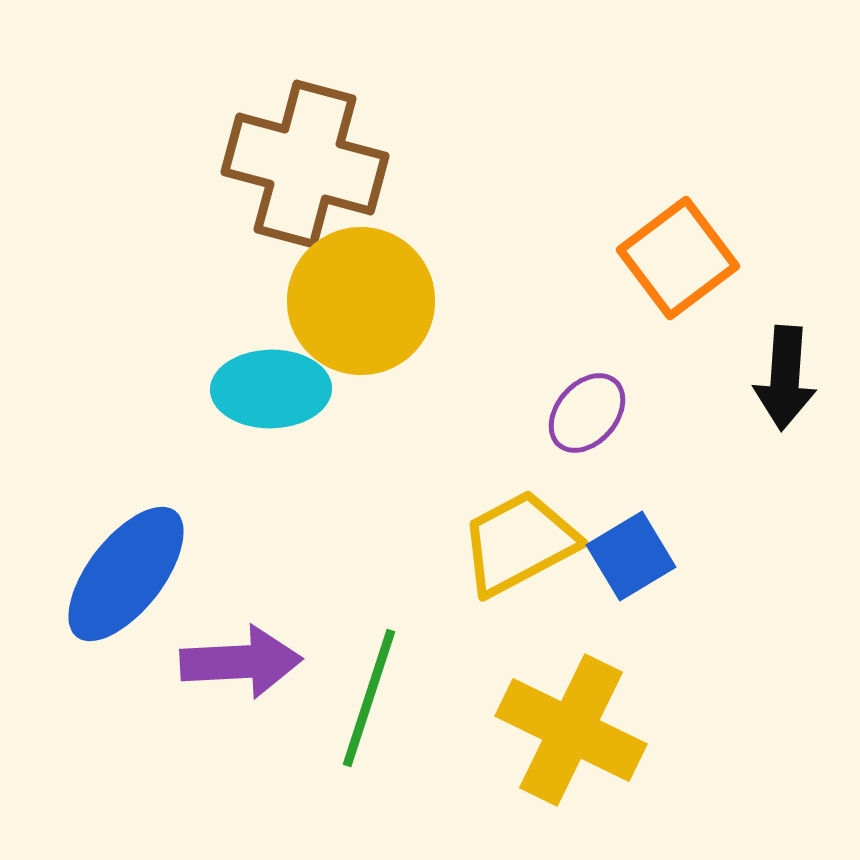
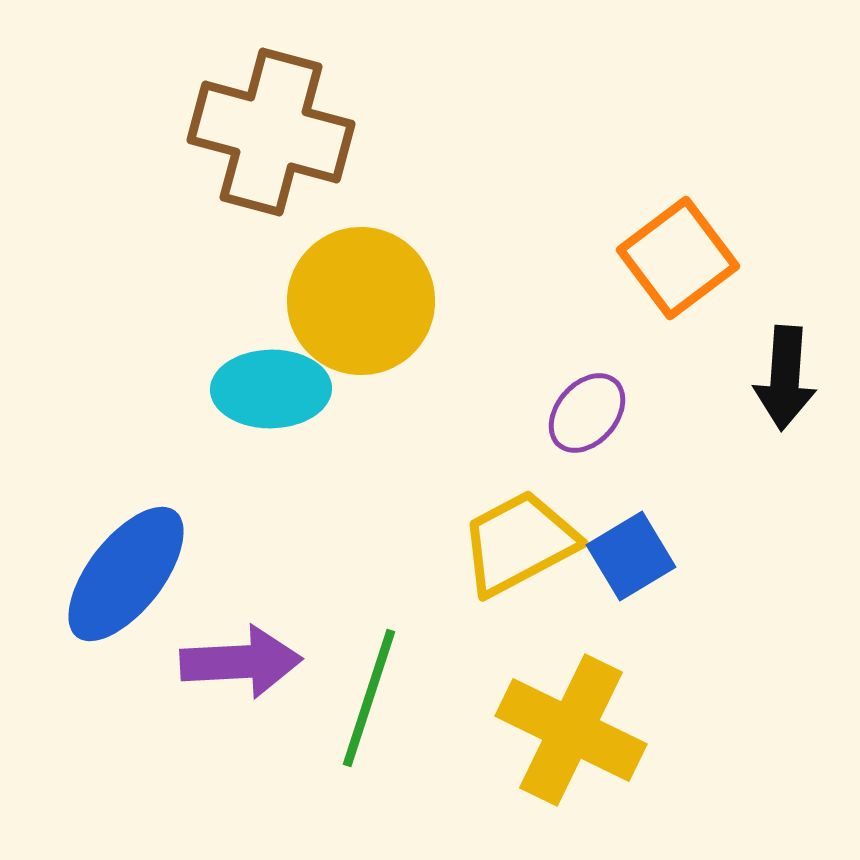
brown cross: moved 34 px left, 32 px up
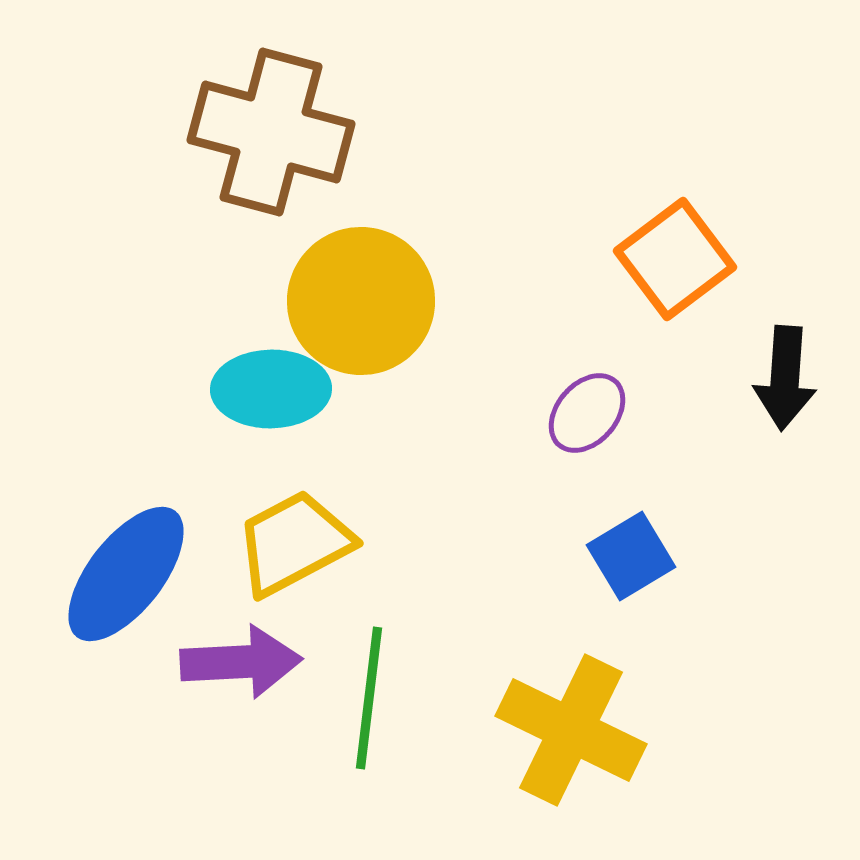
orange square: moved 3 px left, 1 px down
yellow trapezoid: moved 225 px left
green line: rotated 11 degrees counterclockwise
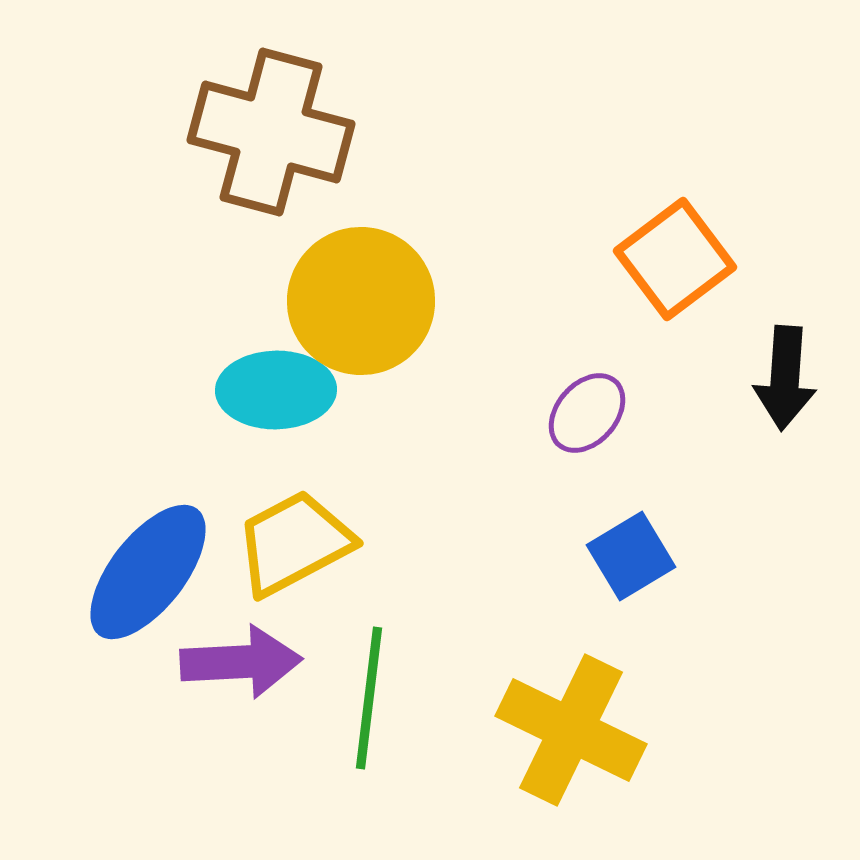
cyan ellipse: moved 5 px right, 1 px down
blue ellipse: moved 22 px right, 2 px up
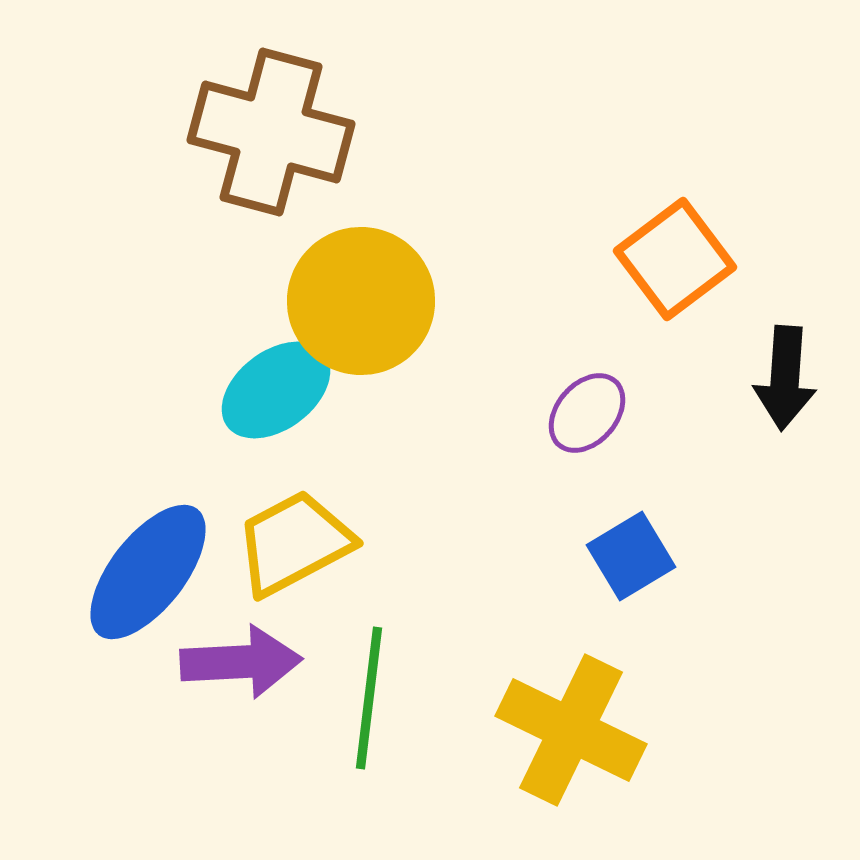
cyan ellipse: rotated 36 degrees counterclockwise
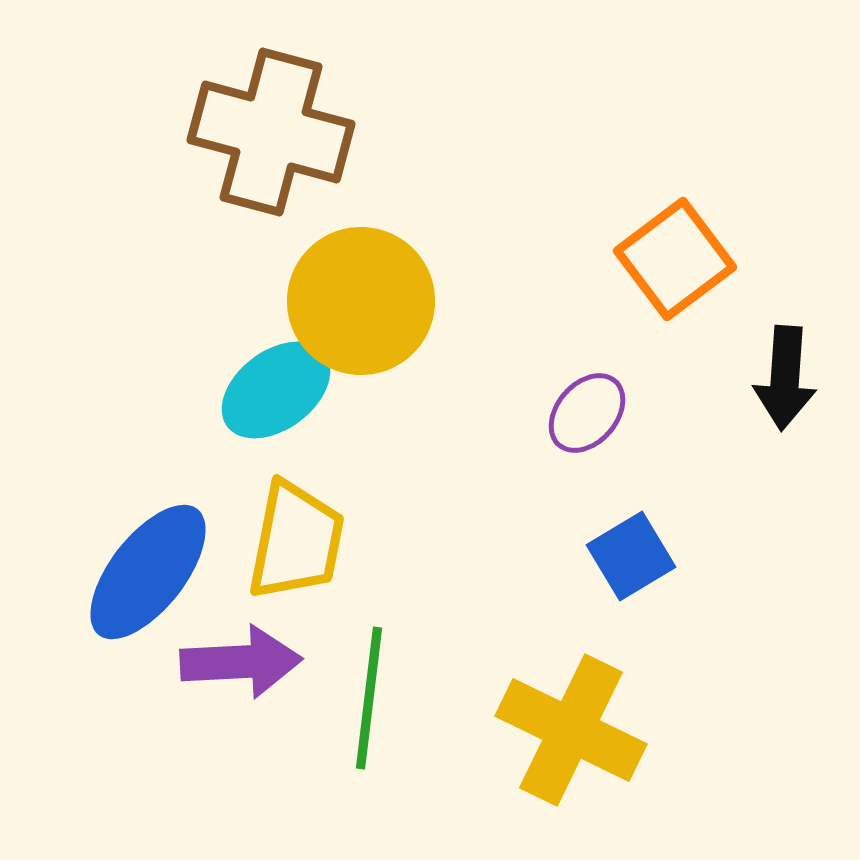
yellow trapezoid: moved 2 px right, 2 px up; rotated 129 degrees clockwise
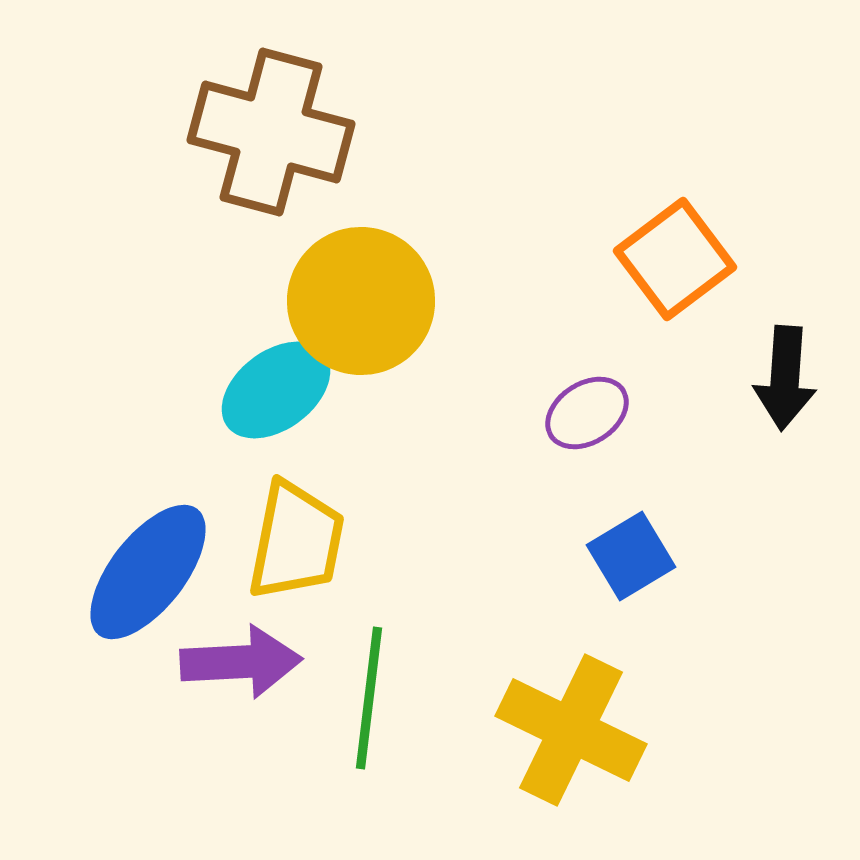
purple ellipse: rotated 16 degrees clockwise
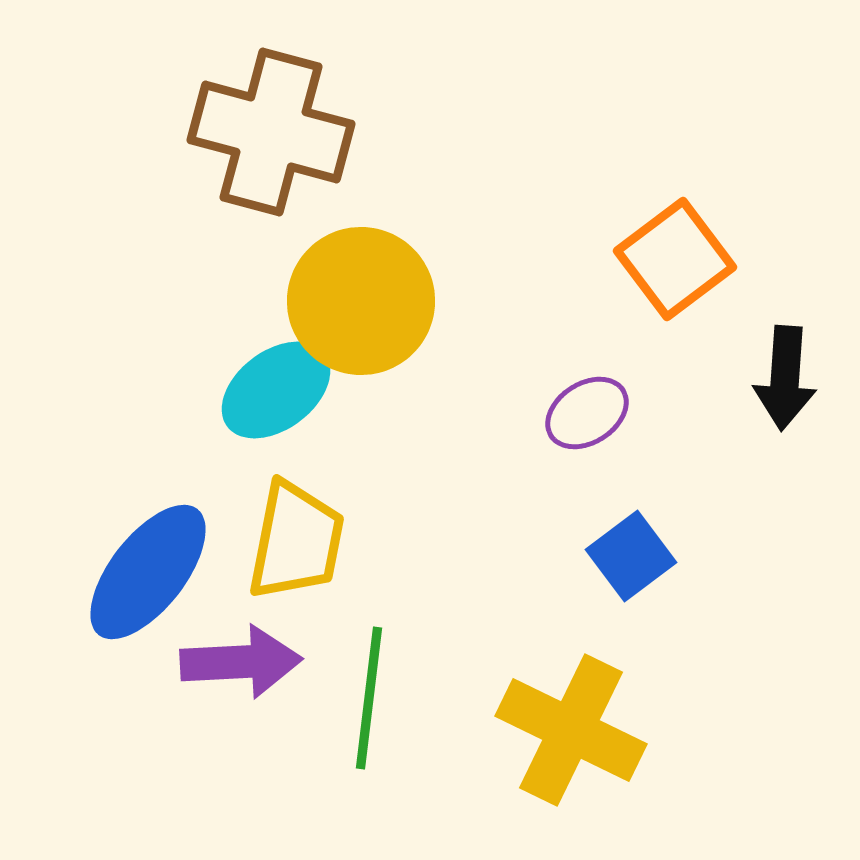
blue square: rotated 6 degrees counterclockwise
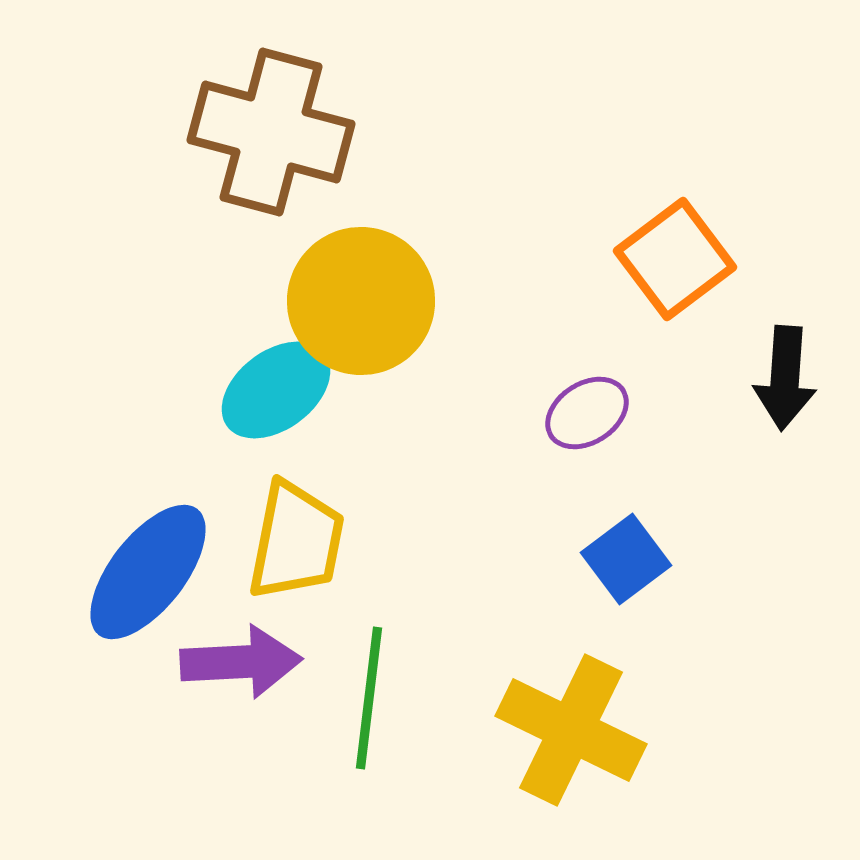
blue square: moved 5 px left, 3 px down
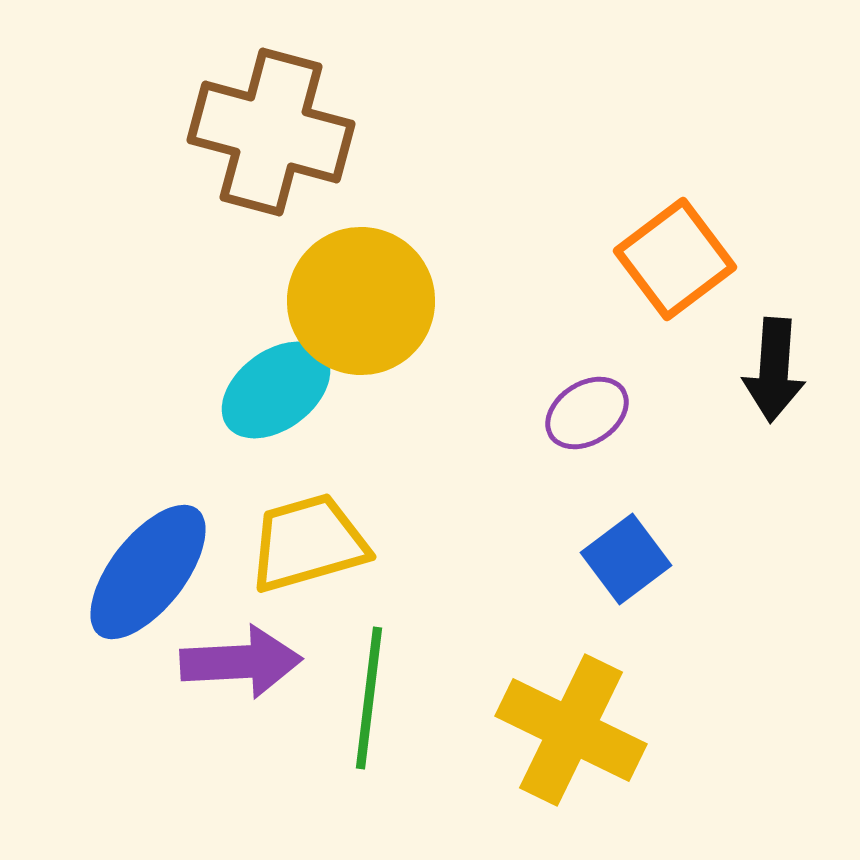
black arrow: moved 11 px left, 8 px up
yellow trapezoid: moved 12 px right, 2 px down; rotated 117 degrees counterclockwise
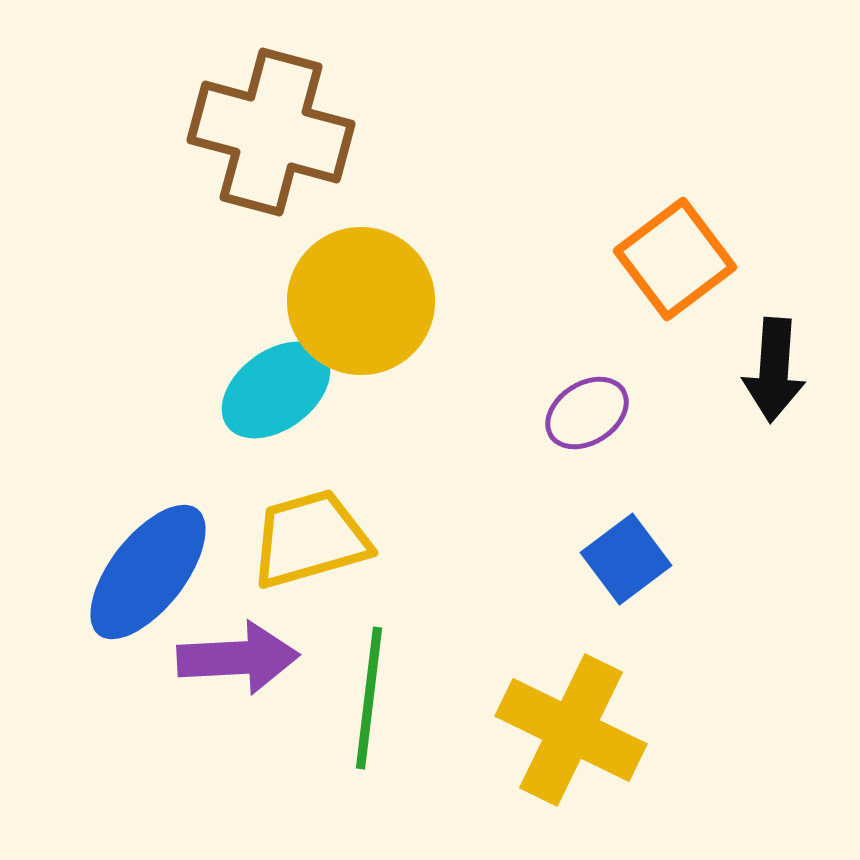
yellow trapezoid: moved 2 px right, 4 px up
purple arrow: moved 3 px left, 4 px up
